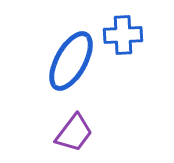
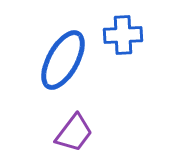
blue ellipse: moved 8 px left, 1 px up
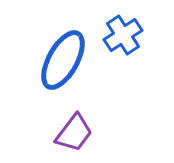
blue cross: rotated 30 degrees counterclockwise
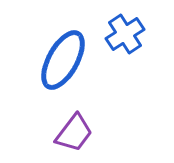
blue cross: moved 2 px right, 1 px up
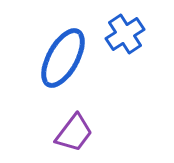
blue ellipse: moved 2 px up
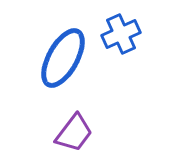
blue cross: moved 4 px left; rotated 9 degrees clockwise
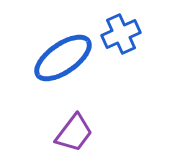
blue ellipse: rotated 26 degrees clockwise
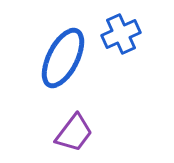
blue ellipse: rotated 28 degrees counterclockwise
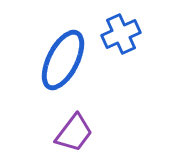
blue ellipse: moved 2 px down
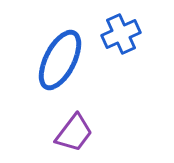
blue ellipse: moved 3 px left
